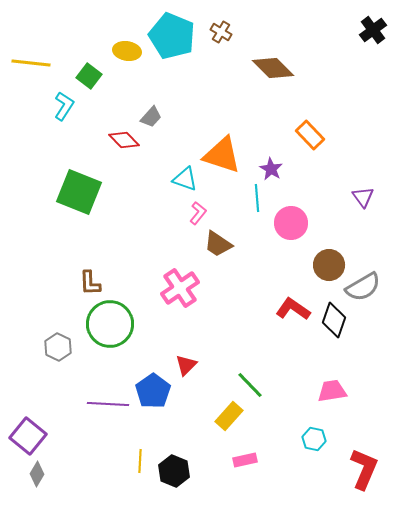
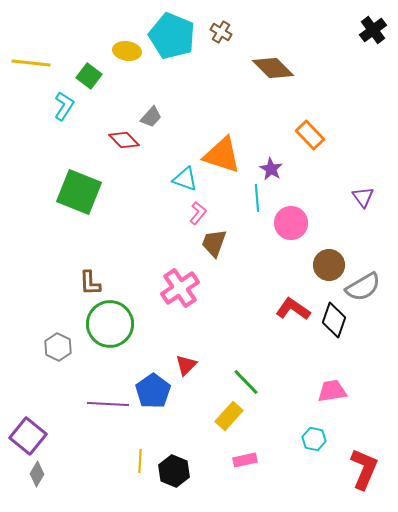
brown trapezoid at (218, 244): moved 4 px left, 1 px up; rotated 76 degrees clockwise
green line at (250, 385): moved 4 px left, 3 px up
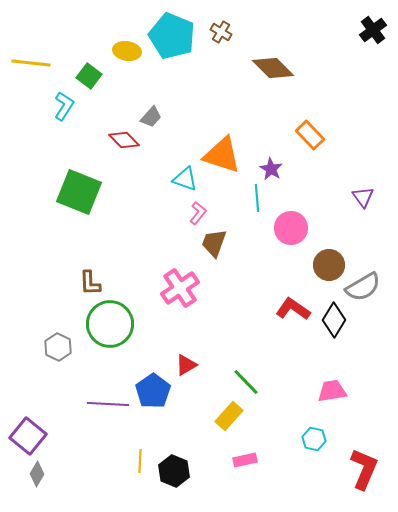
pink circle at (291, 223): moved 5 px down
black diamond at (334, 320): rotated 12 degrees clockwise
red triangle at (186, 365): rotated 15 degrees clockwise
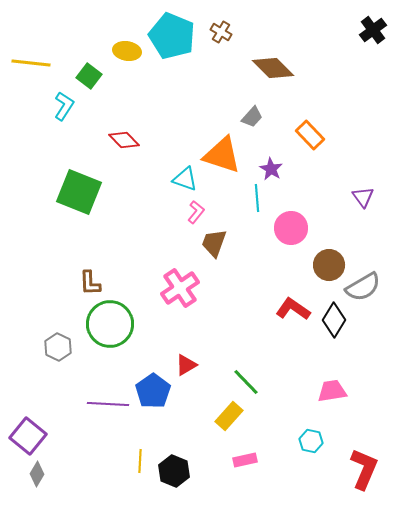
gray trapezoid at (151, 117): moved 101 px right
pink L-shape at (198, 213): moved 2 px left, 1 px up
cyan hexagon at (314, 439): moved 3 px left, 2 px down
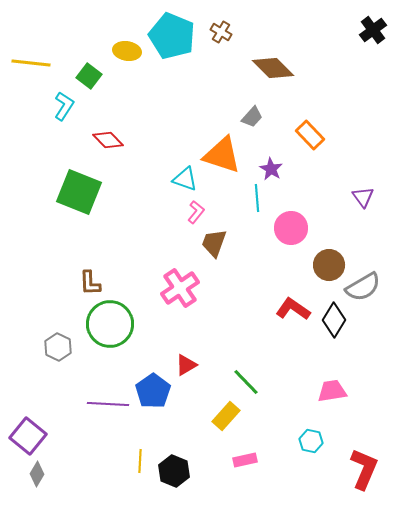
red diamond at (124, 140): moved 16 px left
yellow rectangle at (229, 416): moved 3 px left
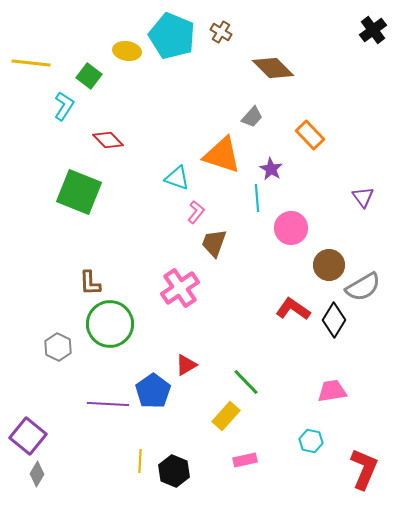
cyan triangle at (185, 179): moved 8 px left, 1 px up
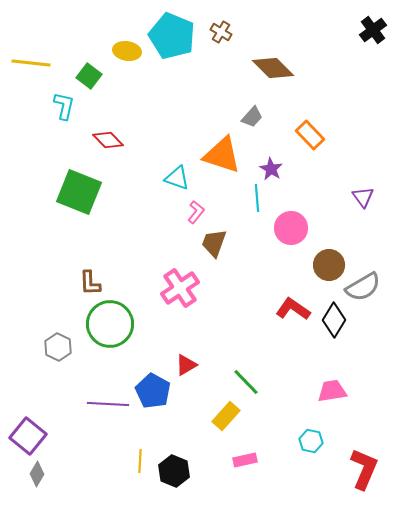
cyan L-shape at (64, 106): rotated 20 degrees counterclockwise
blue pentagon at (153, 391): rotated 8 degrees counterclockwise
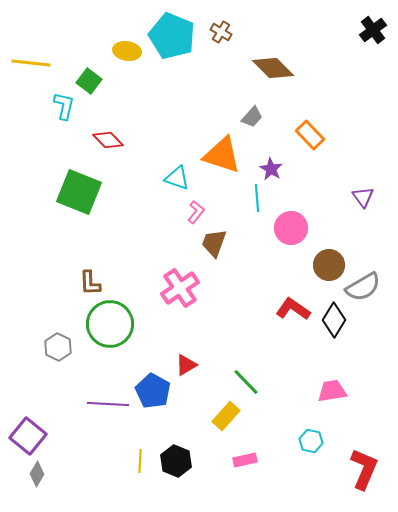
green square at (89, 76): moved 5 px down
black hexagon at (174, 471): moved 2 px right, 10 px up
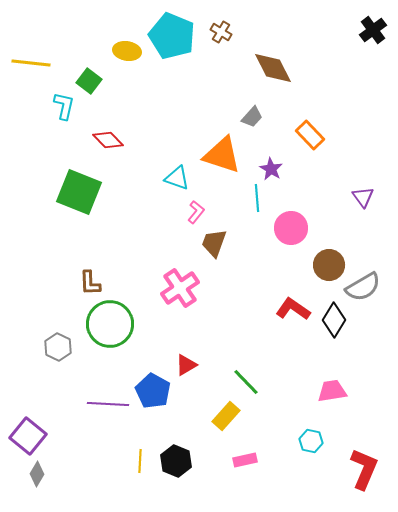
brown diamond at (273, 68): rotated 18 degrees clockwise
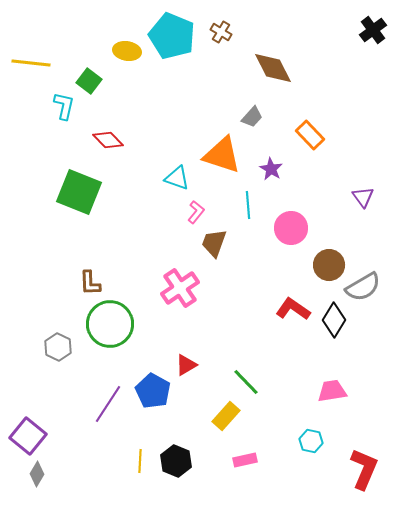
cyan line at (257, 198): moved 9 px left, 7 px down
purple line at (108, 404): rotated 60 degrees counterclockwise
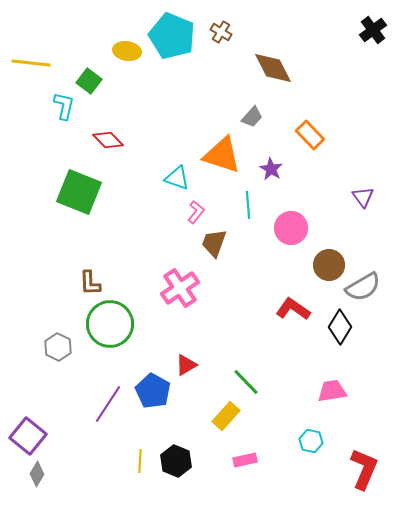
black diamond at (334, 320): moved 6 px right, 7 px down
